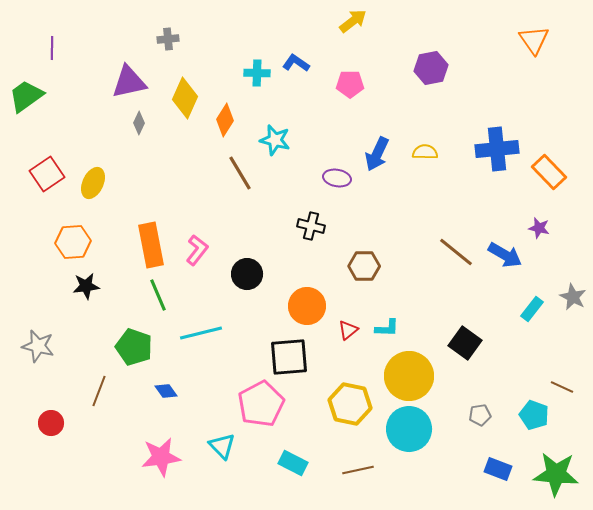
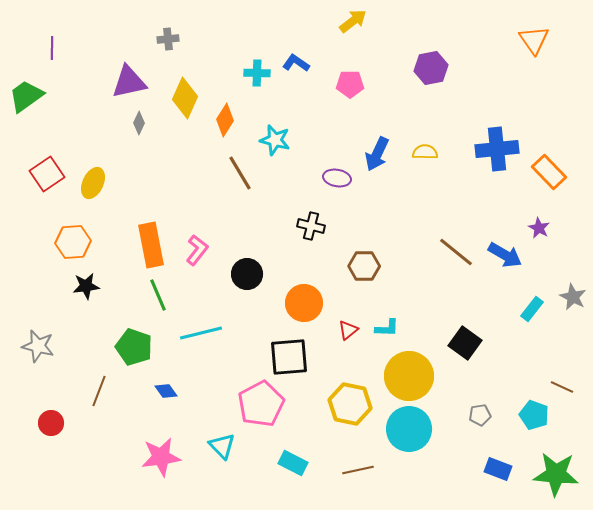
purple star at (539, 228): rotated 15 degrees clockwise
orange circle at (307, 306): moved 3 px left, 3 px up
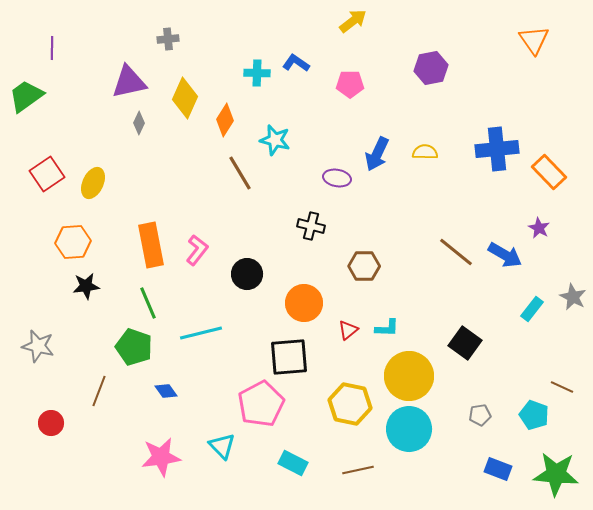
green line at (158, 295): moved 10 px left, 8 px down
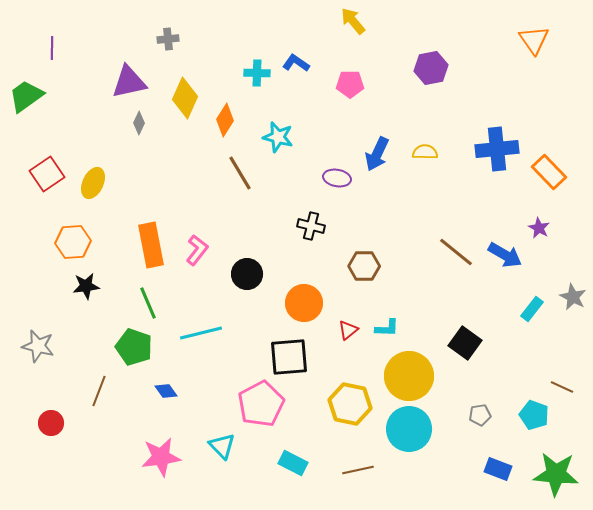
yellow arrow at (353, 21): rotated 92 degrees counterclockwise
cyan star at (275, 140): moved 3 px right, 3 px up
